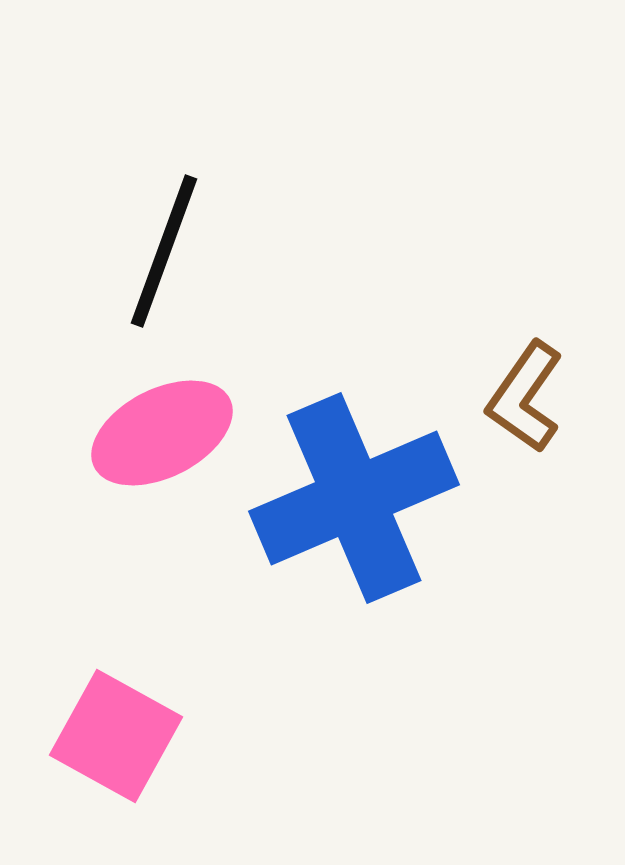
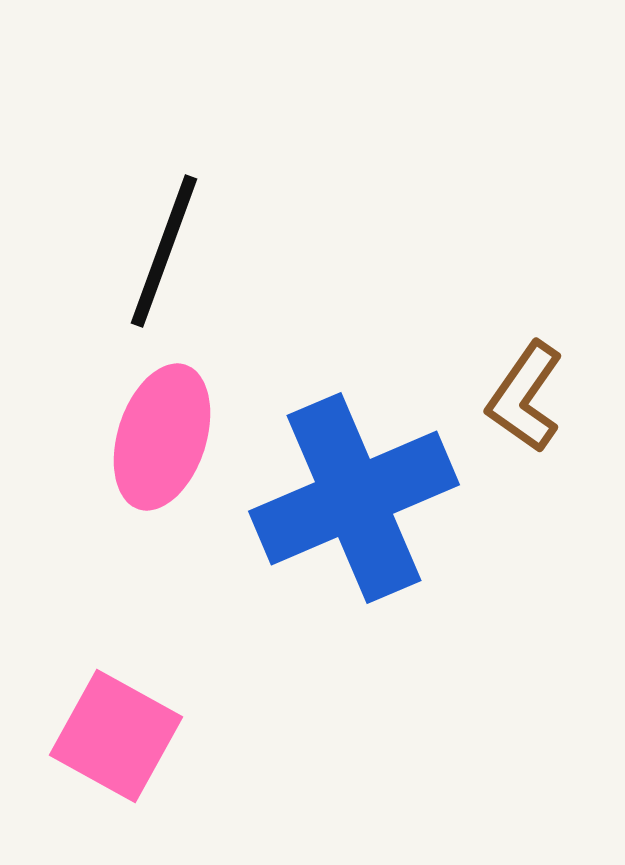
pink ellipse: moved 4 px down; rotated 45 degrees counterclockwise
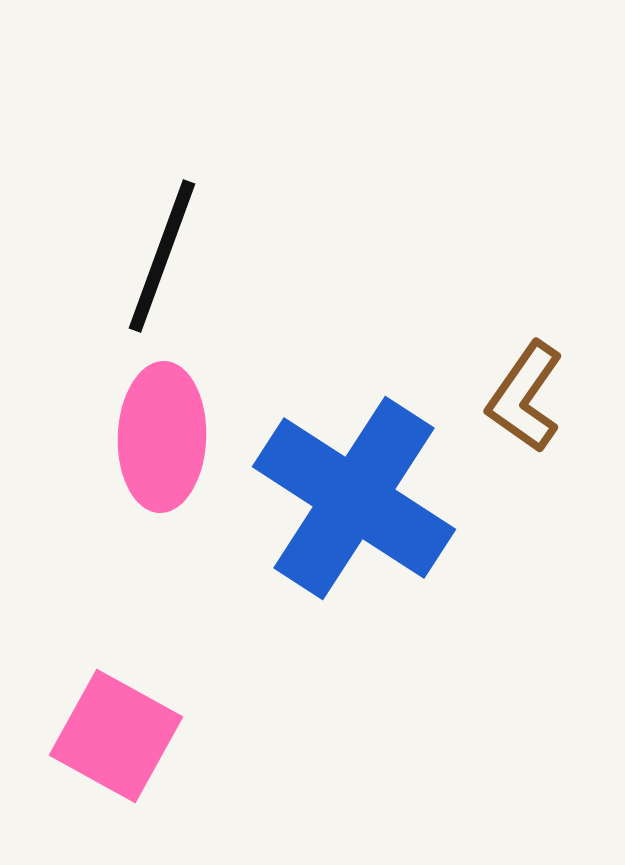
black line: moved 2 px left, 5 px down
pink ellipse: rotated 16 degrees counterclockwise
blue cross: rotated 34 degrees counterclockwise
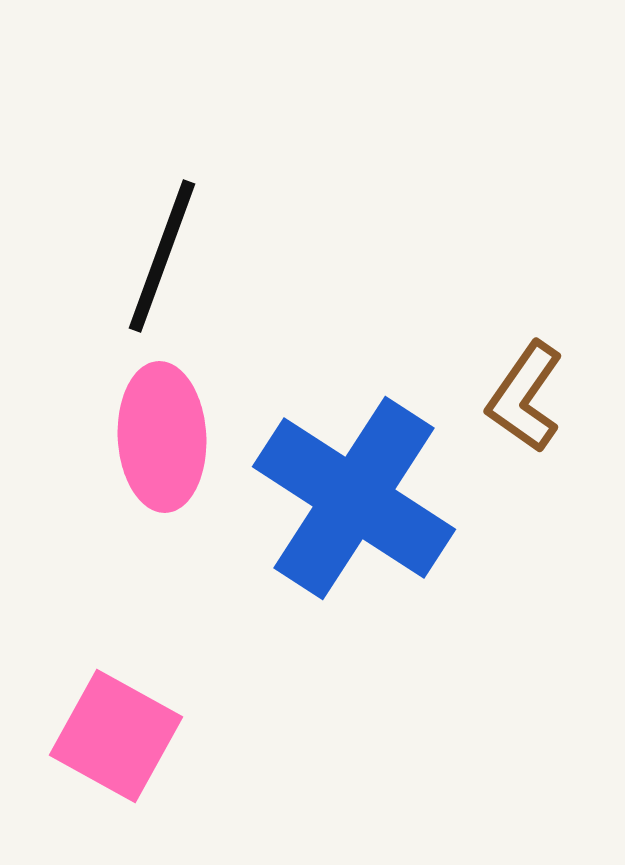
pink ellipse: rotated 5 degrees counterclockwise
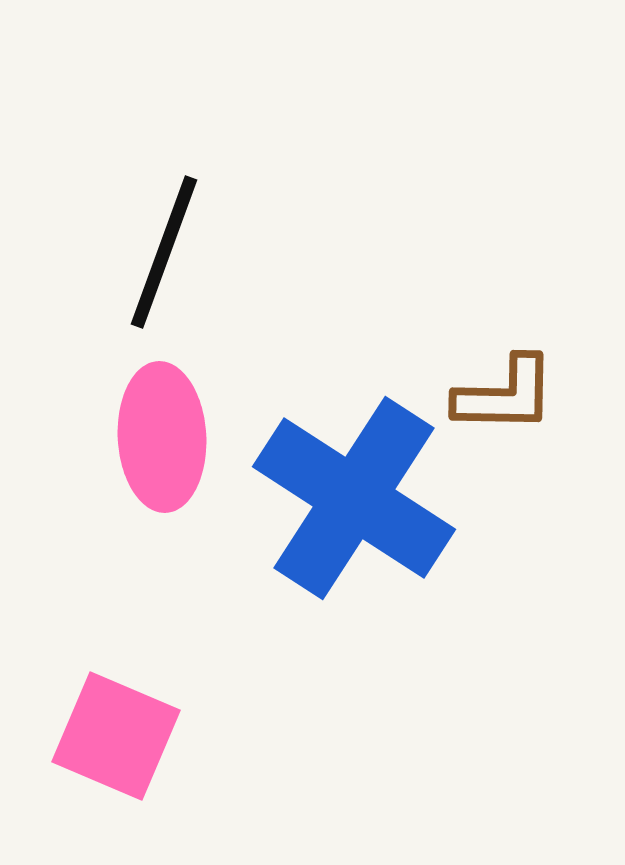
black line: moved 2 px right, 4 px up
brown L-shape: moved 20 px left, 2 px up; rotated 124 degrees counterclockwise
pink square: rotated 6 degrees counterclockwise
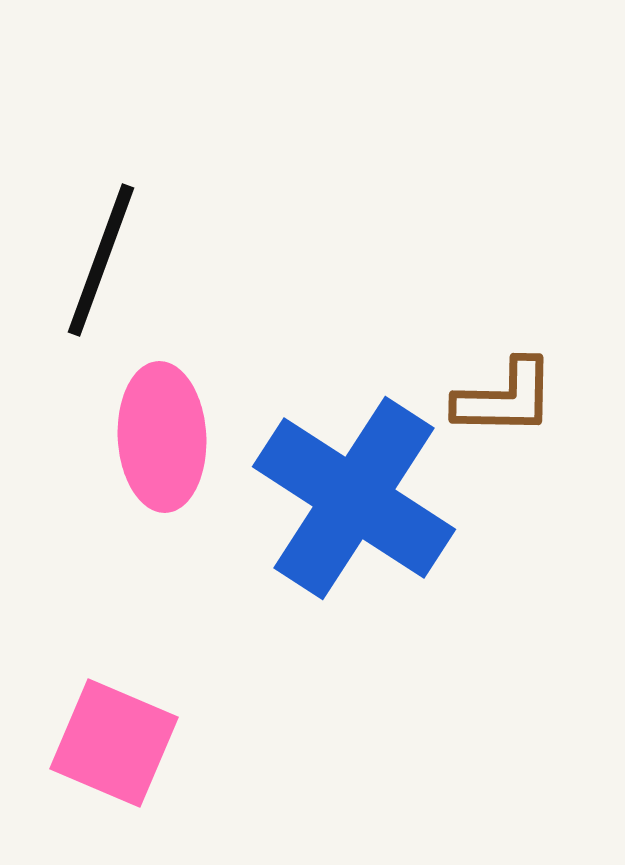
black line: moved 63 px left, 8 px down
brown L-shape: moved 3 px down
pink square: moved 2 px left, 7 px down
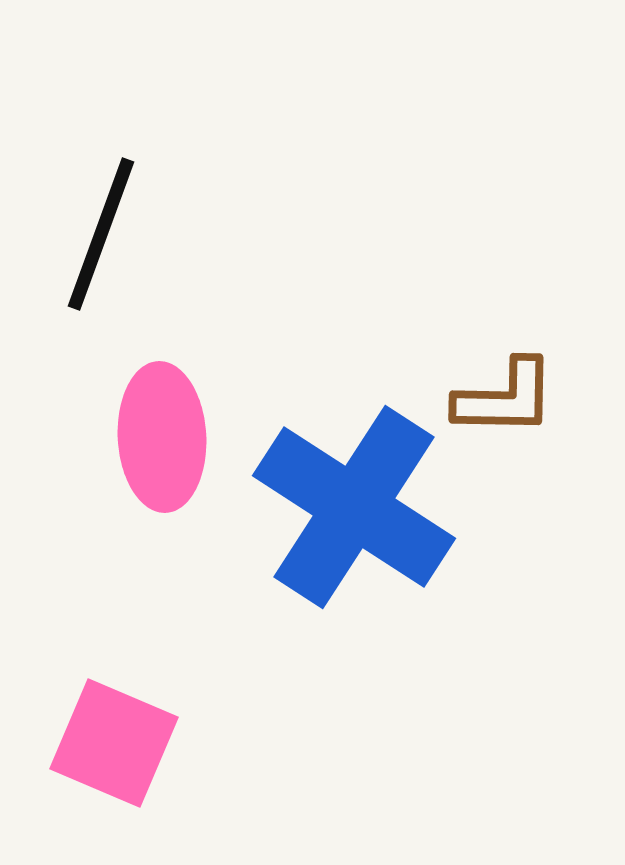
black line: moved 26 px up
blue cross: moved 9 px down
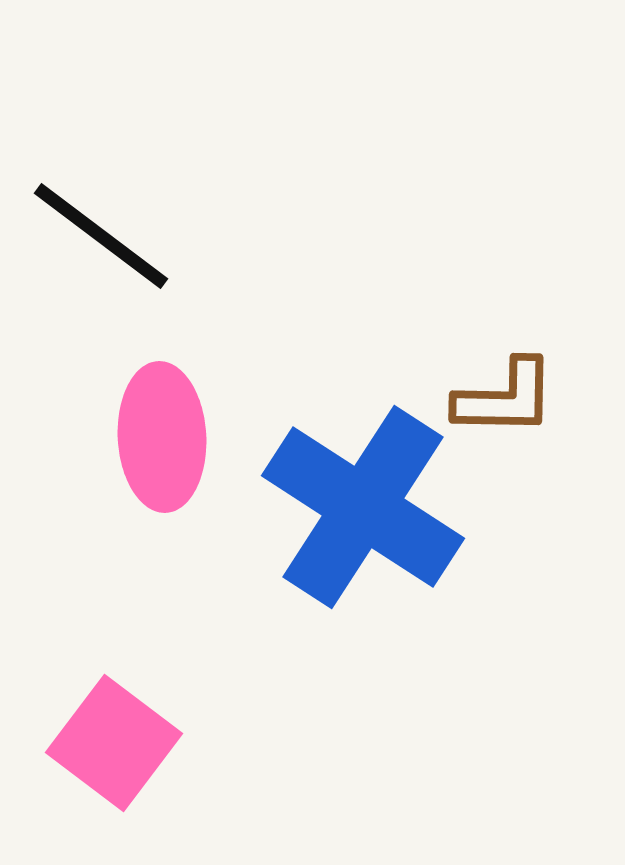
black line: moved 2 px down; rotated 73 degrees counterclockwise
blue cross: moved 9 px right
pink square: rotated 14 degrees clockwise
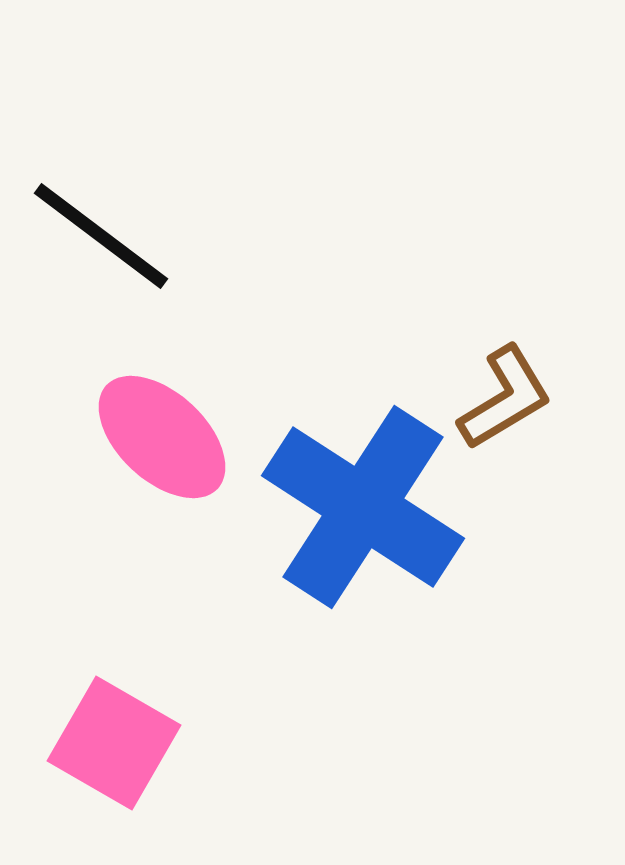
brown L-shape: rotated 32 degrees counterclockwise
pink ellipse: rotated 44 degrees counterclockwise
pink square: rotated 7 degrees counterclockwise
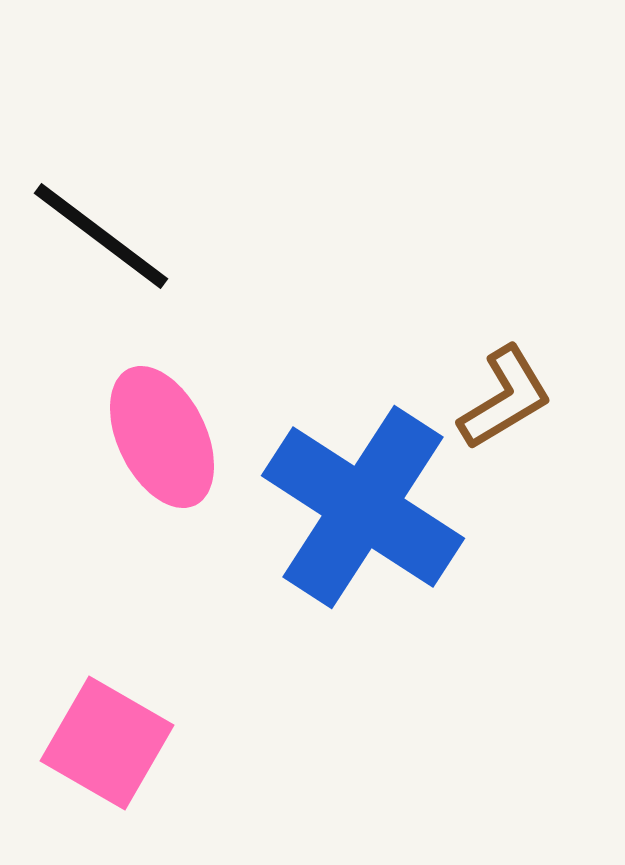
pink ellipse: rotated 21 degrees clockwise
pink square: moved 7 px left
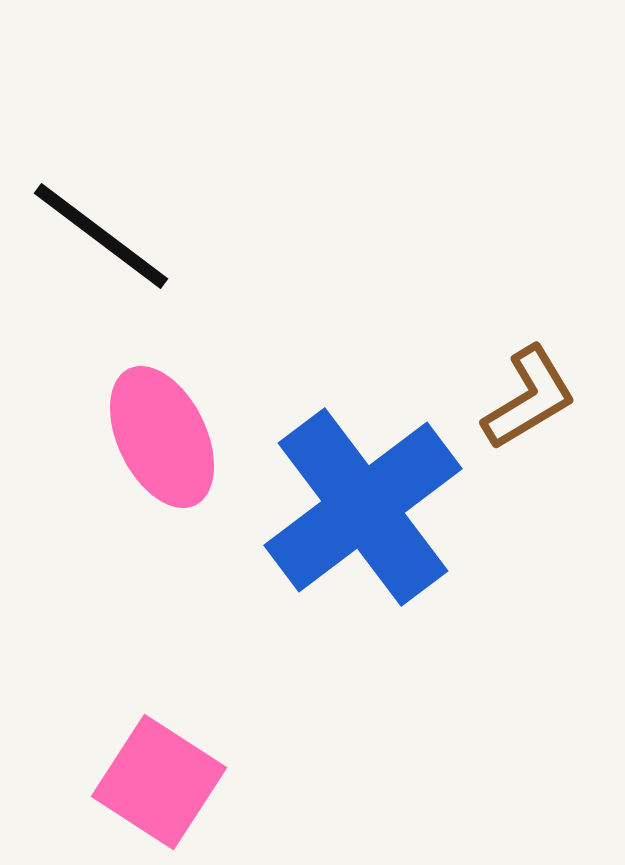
brown L-shape: moved 24 px right
blue cross: rotated 20 degrees clockwise
pink square: moved 52 px right, 39 px down; rotated 3 degrees clockwise
